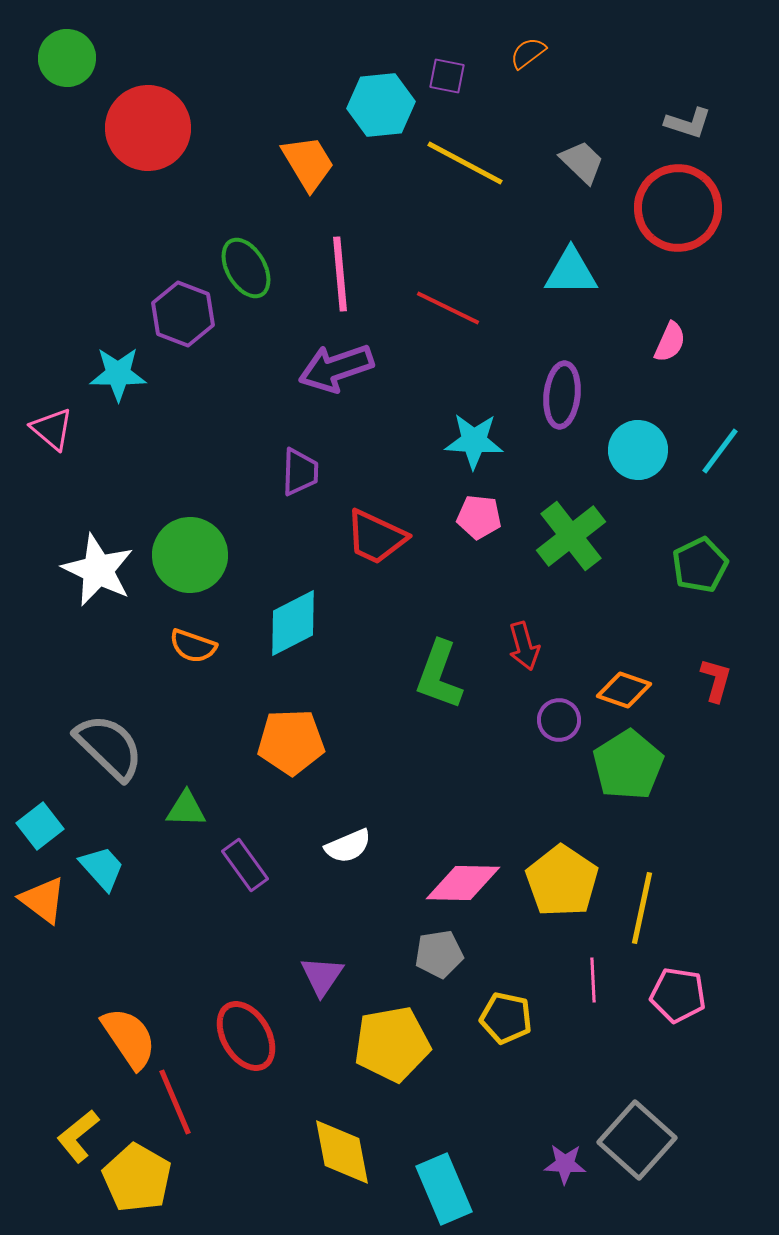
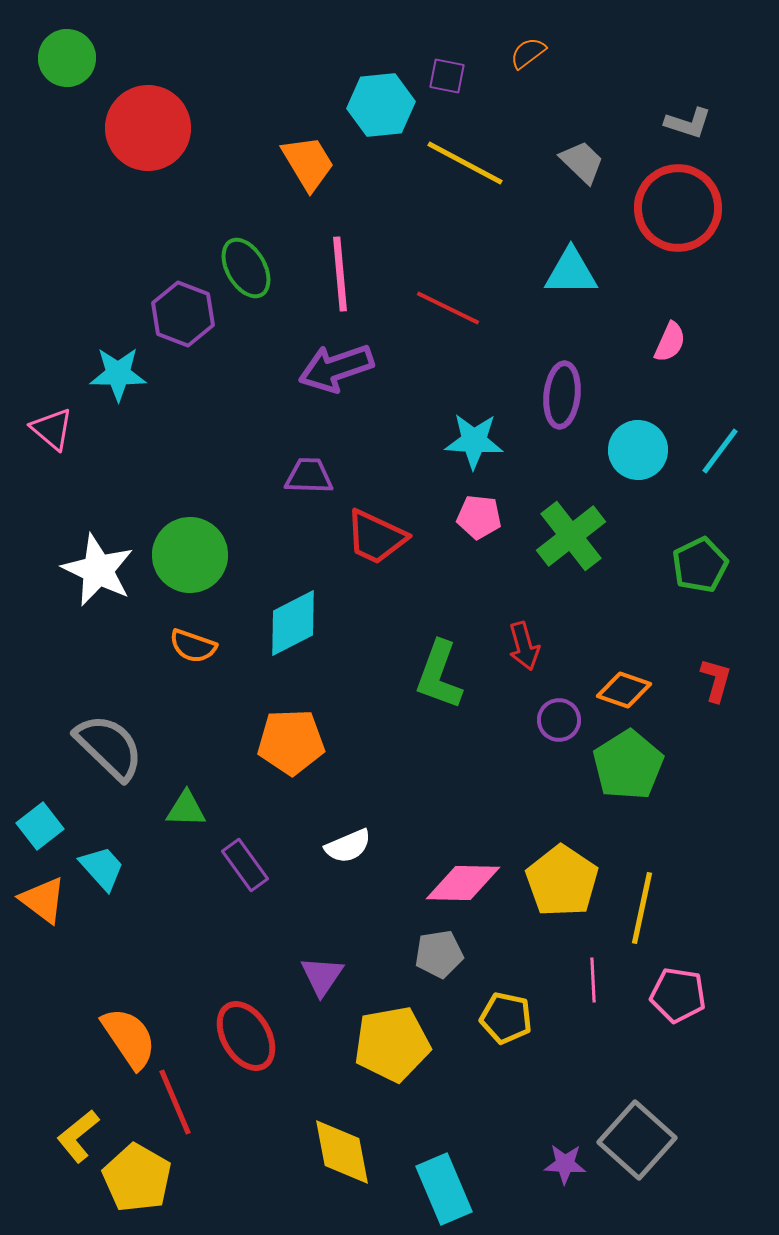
purple trapezoid at (300, 472): moved 9 px right, 4 px down; rotated 90 degrees counterclockwise
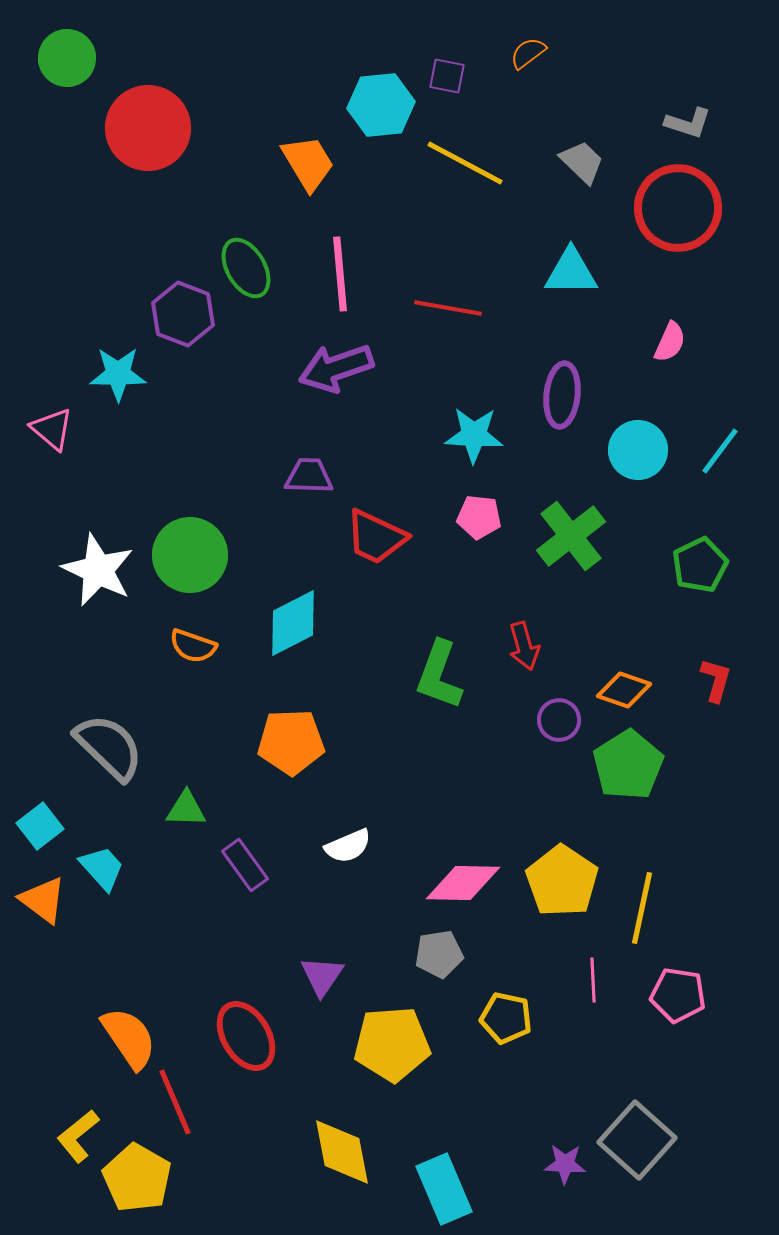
red line at (448, 308): rotated 16 degrees counterclockwise
cyan star at (474, 441): moved 6 px up
yellow pentagon at (392, 1044): rotated 6 degrees clockwise
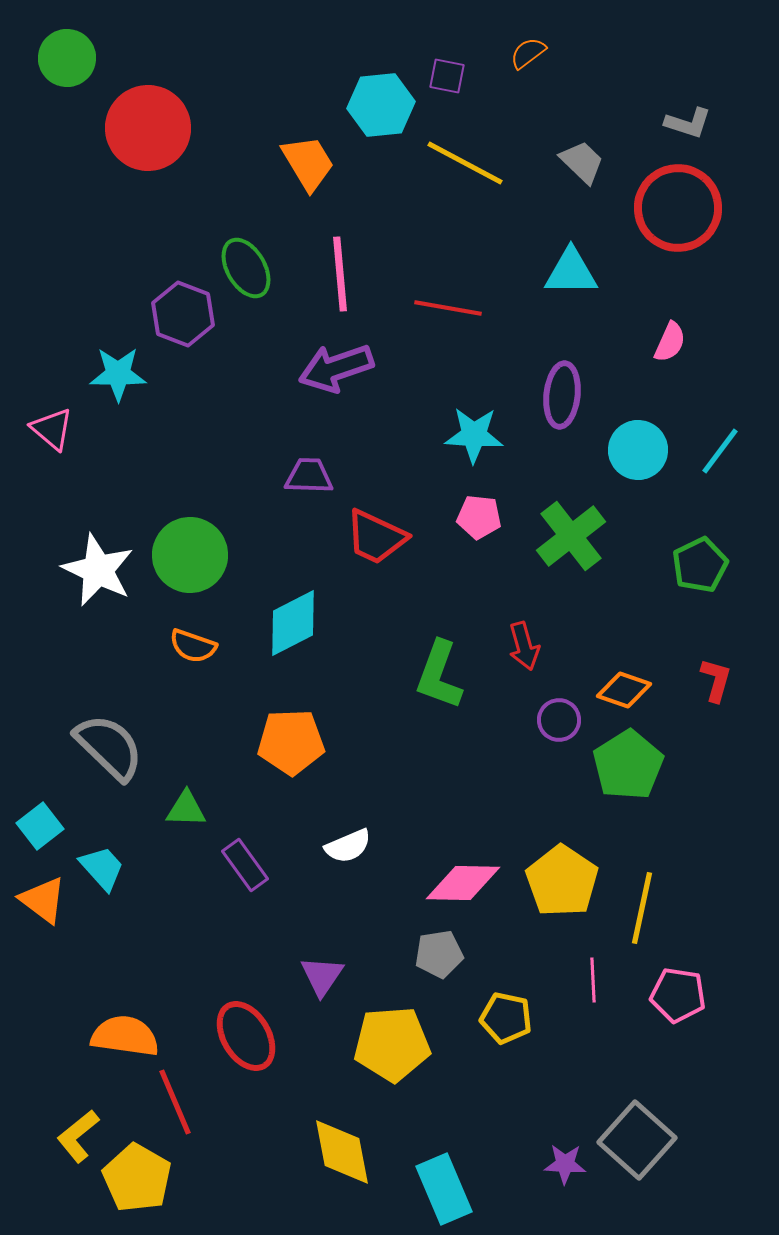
orange semicircle at (129, 1038): moved 4 px left, 2 px up; rotated 48 degrees counterclockwise
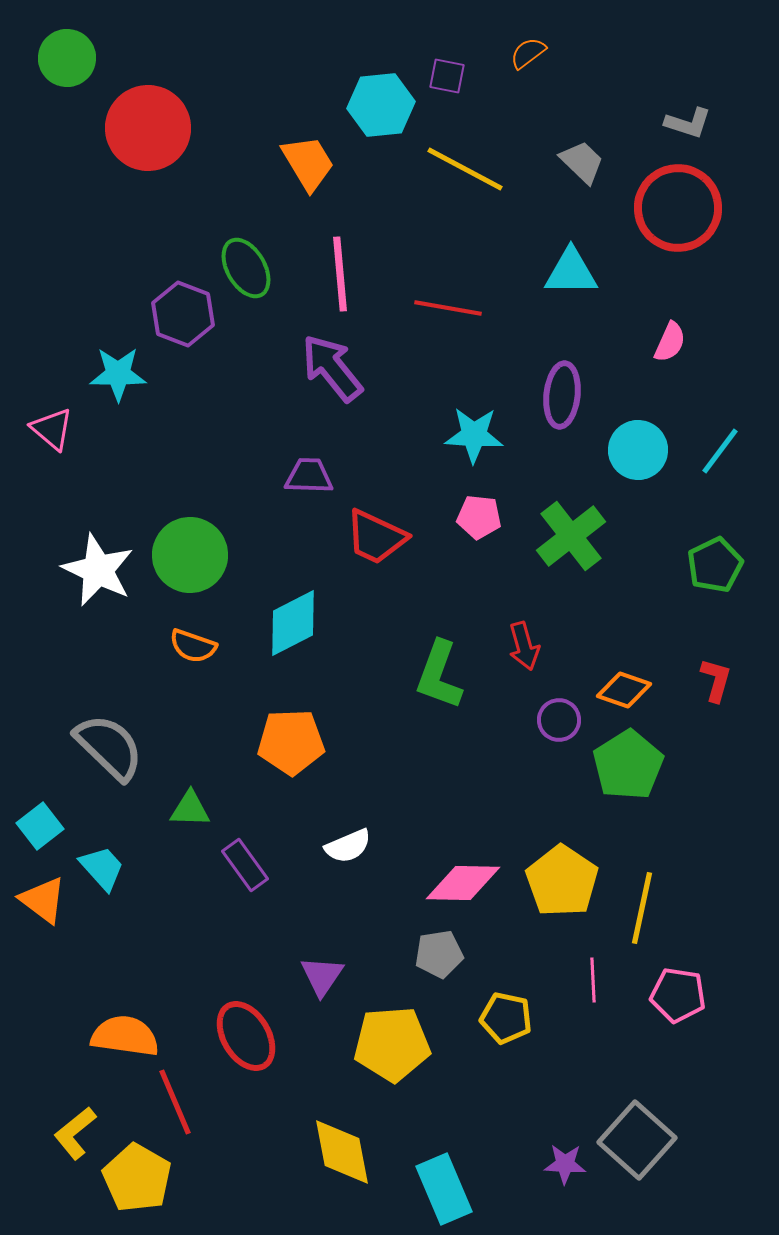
yellow line at (465, 163): moved 6 px down
purple arrow at (336, 368): moved 4 px left; rotated 70 degrees clockwise
green pentagon at (700, 565): moved 15 px right
green triangle at (186, 809): moved 4 px right
yellow L-shape at (78, 1136): moved 3 px left, 3 px up
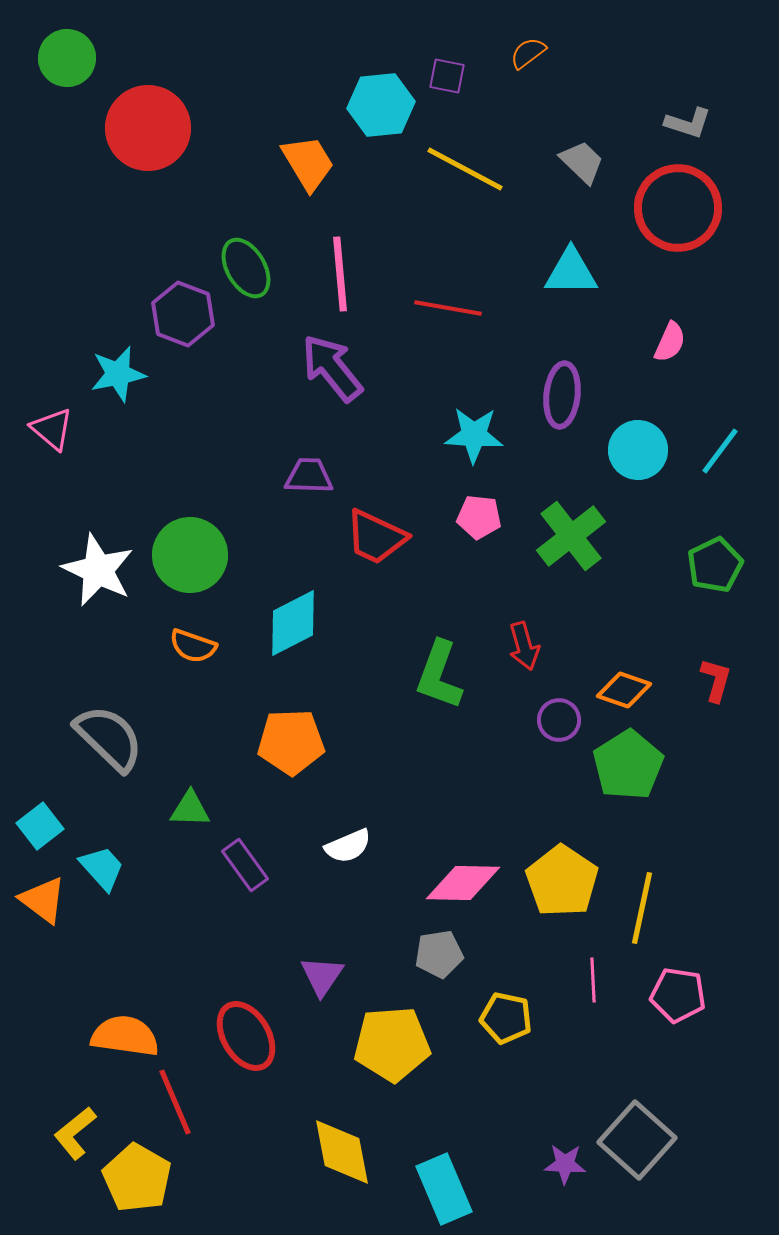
cyan star at (118, 374): rotated 12 degrees counterclockwise
gray semicircle at (109, 747): moved 9 px up
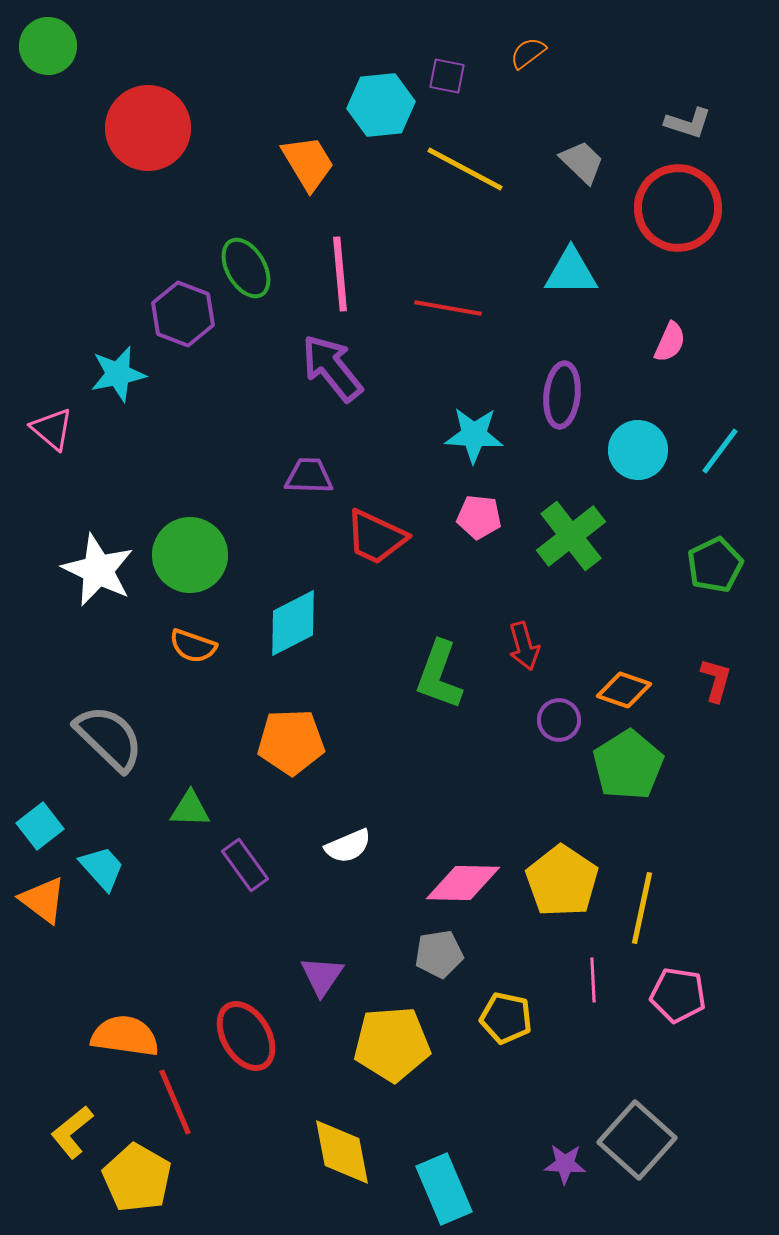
green circle at (67, 58): moved 19 px left, 12 px up
yellow L-shape at (75, 1133): moved 3 px left, 1 px up
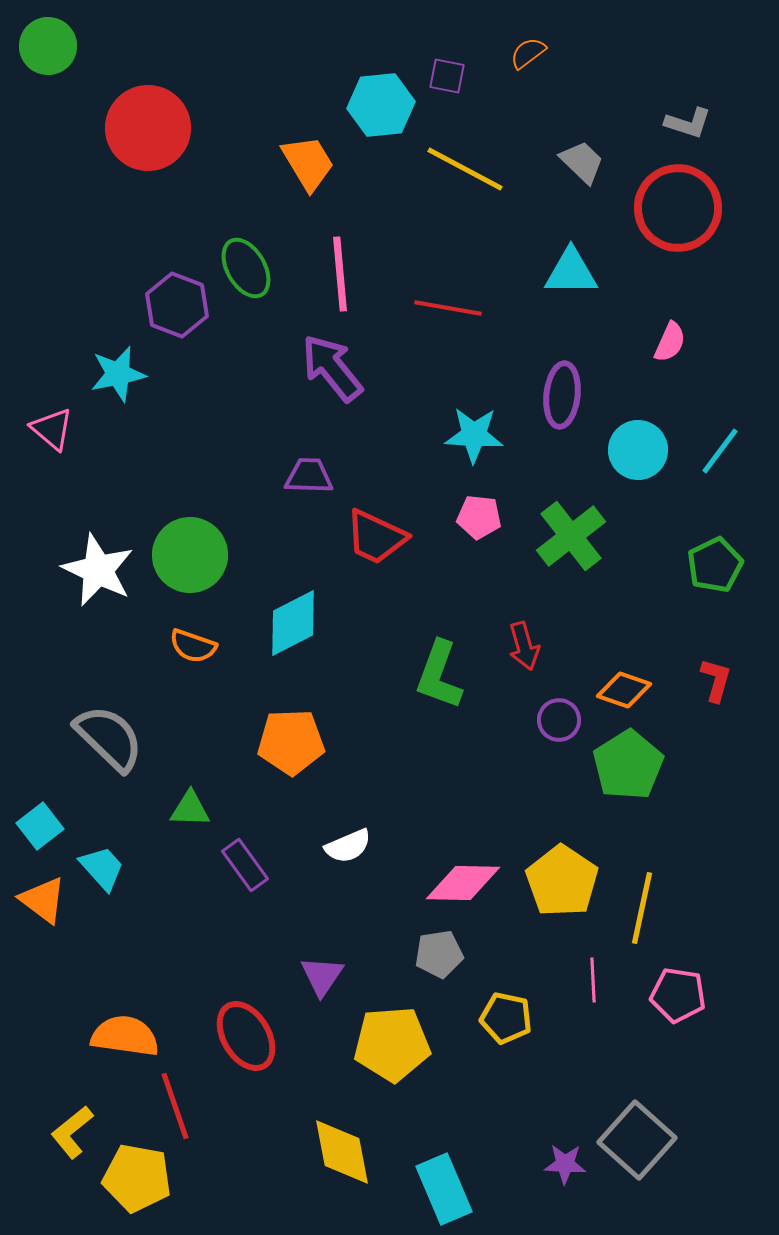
purple hexagon at (183, 314): moved 6 px left, 9 px up
red line at (175, 1102): moved 4 px down; rotated 4 degrees clockwise
yellow pentagon at (137, 1178): rotated 20 degrees counterclockwise
